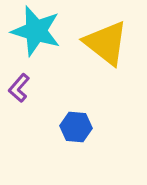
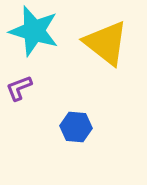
cyan star: moved 2 px left
purple L-shape: rotated 28 degrees clockwise
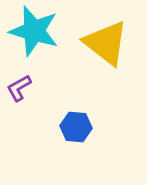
purple L-shape: rotated 8 degrees counterclockwise
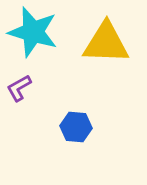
cyan star: moved 1 px left, 1 px down
yellow triangle: rotated 36 degrees counterclockwise
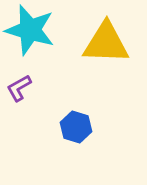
cyan star: moved 3 px left, 2 px up
blue hexagon: rotated 12 degrees clockwise
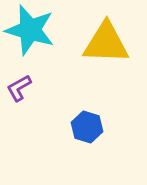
blue hexagon: moved 11 px right
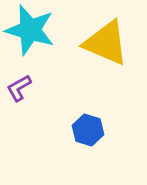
yellow triangle: rotated 21 degrees clockwise
blue hexagon: moved 1 px right, 3 px down
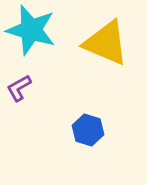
cyan star: moved 1 px right
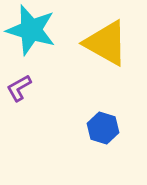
yellow triangle: rotated 6 degrees clockwise
blue hexagon: moved 15 px right, 2 px up
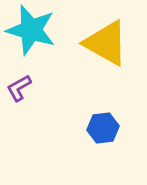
blue hexagon: rotated 24 degrees counterclockwise
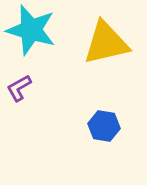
yellow triangle: rotated 42 degrees counterclockwise
blue hexagon: moved 1 px right, 2 px up; rotated 16 degrees clockwise
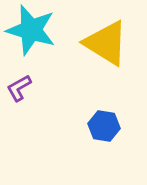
yellow triangle: rotated 45 degrees clockwise
